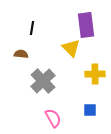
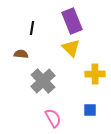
purple rectangle: moved 14 px left, 4 px up; rotated 15 degrees counterclockwise
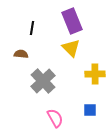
pink semicircle: moved 2 px right
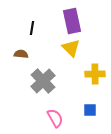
purple rectangle: rotated 10 degrees clockwise
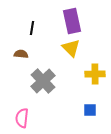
pink semicircle: moved 33 px left; rotated 144 degrees counterclockwise
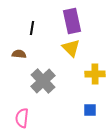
brown semicircle: moved 2 px left
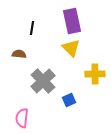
blue square: moved 21 px left, 10 px up; rotated 24 degrees counterclockwise
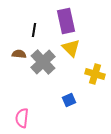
purple rectangle: moved 6 px left
black line: moved 2 px right, 2 px down
yellow cross: rotated 18 degrees clockwise
gray cross: moved 19 px up
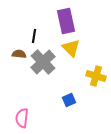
black line: moved 6 px down
yellow cross: moved 1 px right, 2 px down
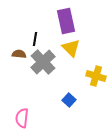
black line: moved 1 px right, 3 px down
blue square: rotated 24 degrees counterclockwise
